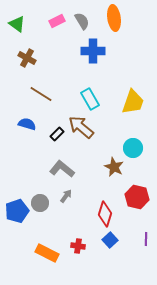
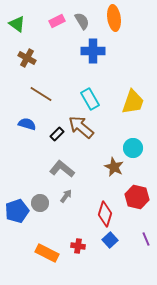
purple line: rotated 24 degrees counterclockwise
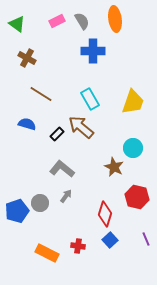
orange ellipse: moved 1 px right, 1 px down
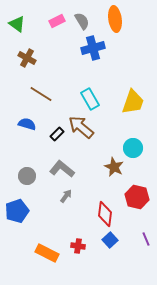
blue cross: moved 3 px up; rotated 15 degrees counterclockwise
gray circle: moved 13 px left, 27 px up
red diamond: rotated 10 degrees counterclockwise
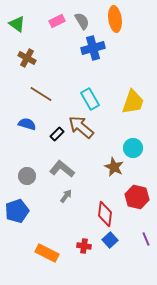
red cross: moved 6 px right
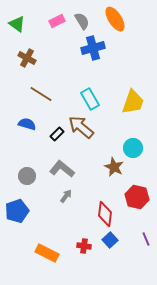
orange ellipse: rotated 25 degrees counterclockwise
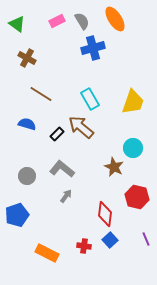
blue pentagon: moved 4 px down
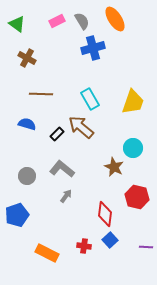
brown line: rotated 30 degrees counterclockwise
purple line: moved 8 px down; rotated 64 degrees counterclockwise
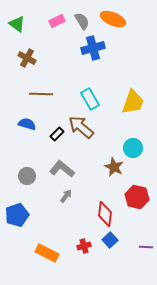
orange ellipse: moved 2 px left; rotated 35 degrees counterclockwise
red cross: rotated 24 degrees counterclockwise
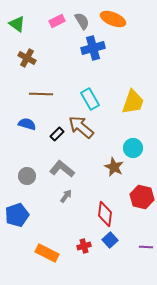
red hexagon: moved 5 px right
